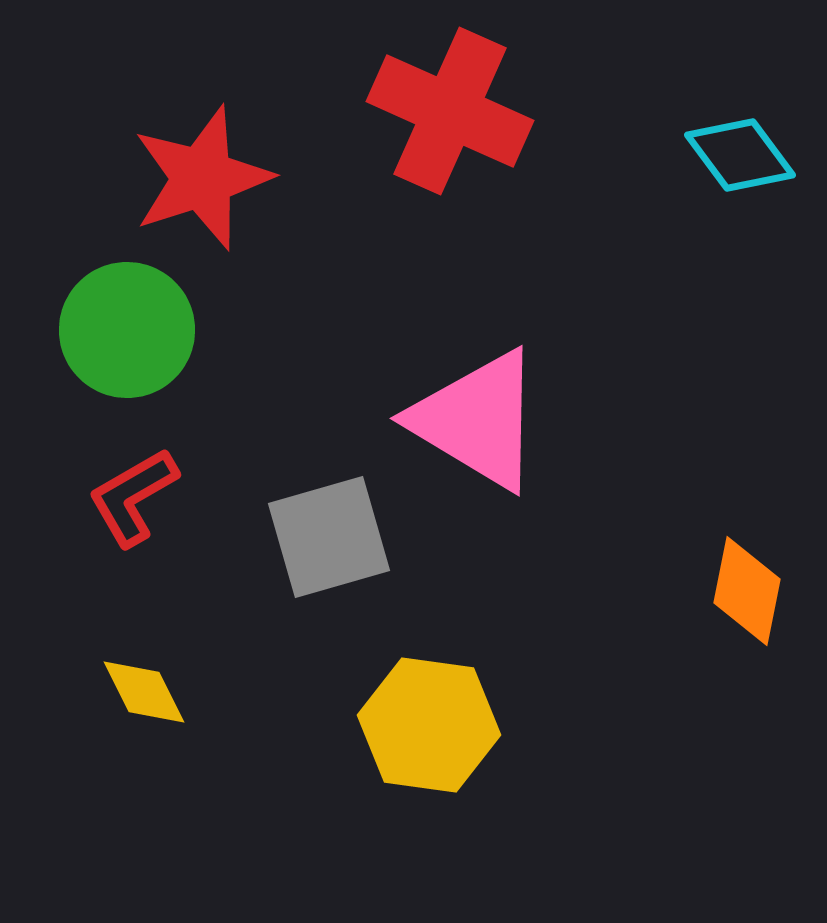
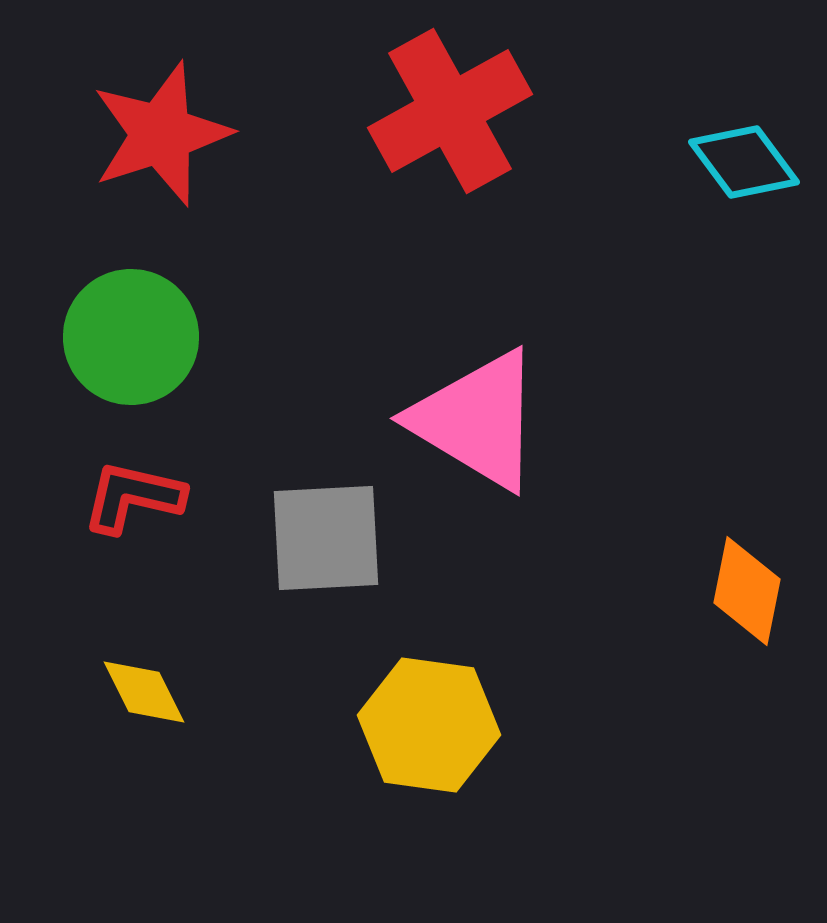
red cross: rotated 37 degrees clockwise
cyan diamond: moved 4 px right, 7 px down
red star: moved 41 px left, 44 px up
green circle: moved 4 px right, 7 px down
red L-shape: rotated 43 degrees clockwise
gray square: moved 3 px left, 1 px down; rotated 13 degrees clockwise
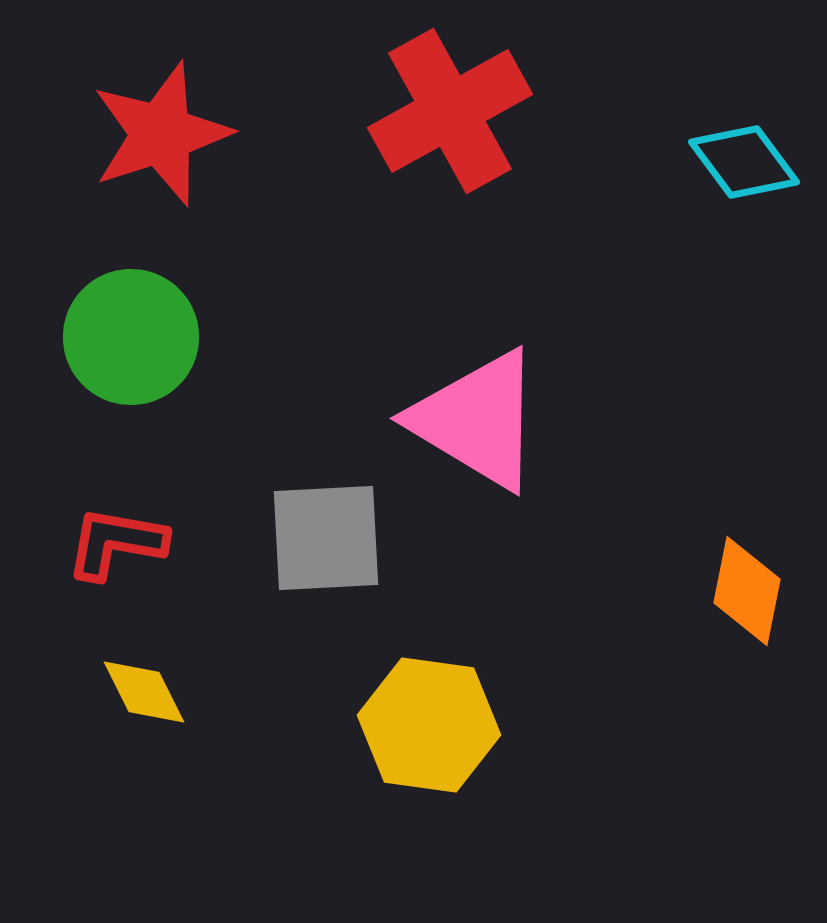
red L-shape: moved 17 px left, 46 px down; rotated 3 degrees counterclockwise
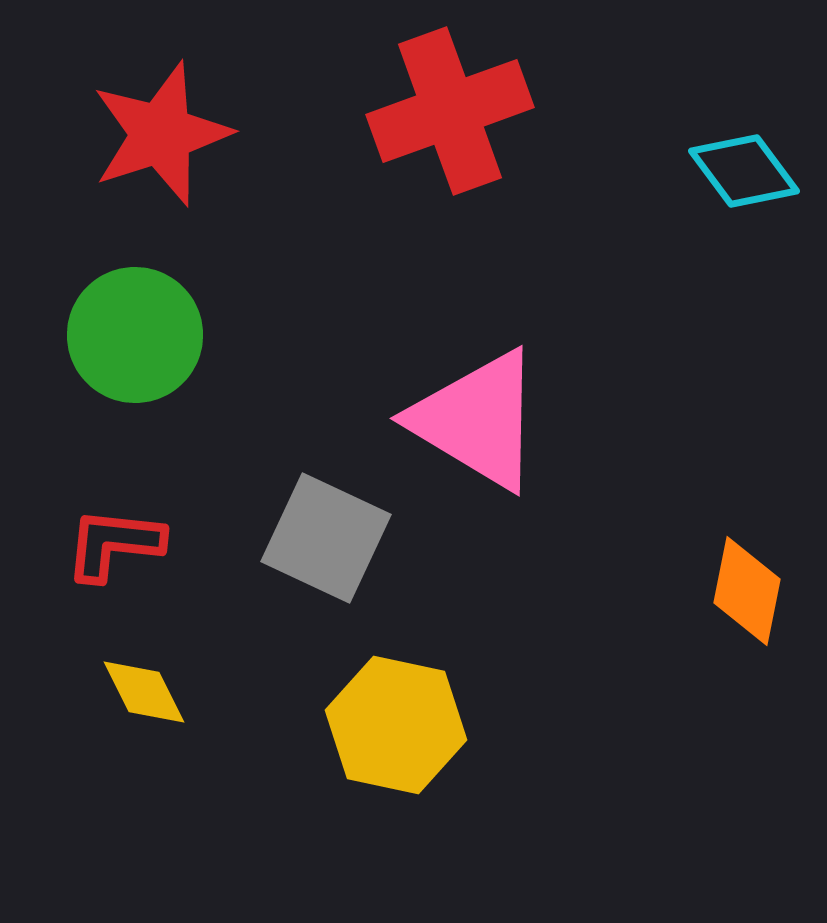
red cross: rotated 9 degrees clockwise
cyan diamond: moved 9 px down
green circle: moved 4 px right, 2 px up
gray square: rotated 28 degrees clockwise
red L-shape: moved 2 px left, 1 px down; rotated 4 degrees counterclockwise
yellow hexagon: moved 33 px left; rotated 4 degrees clockwise
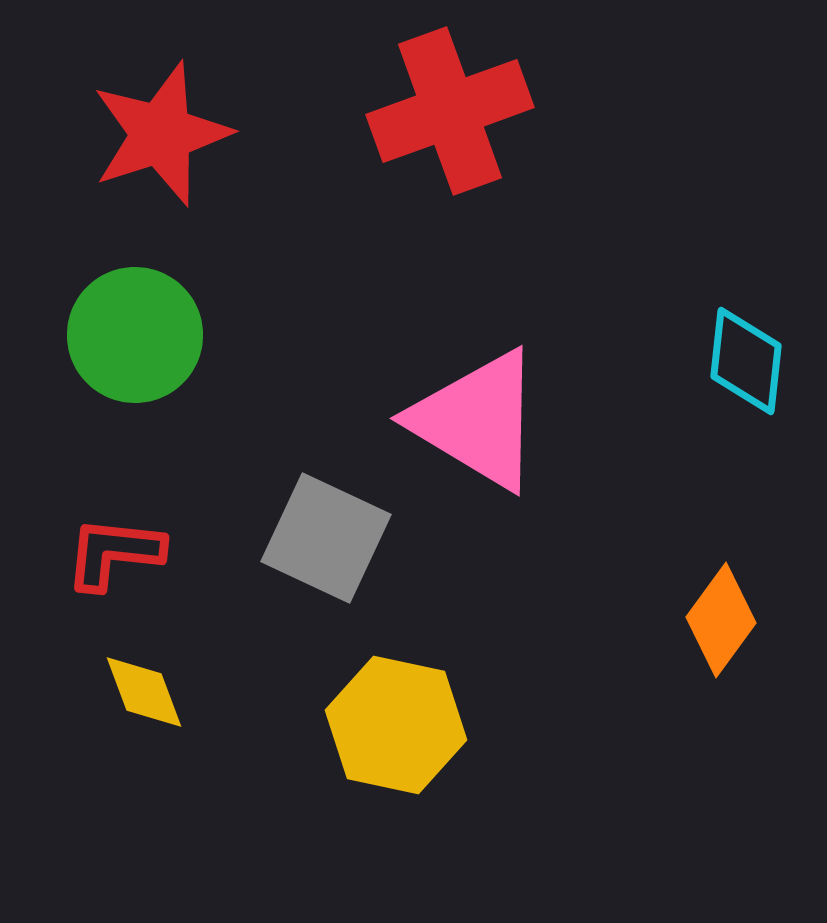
cyan diamond: moved 2 px right, 190 px down; rotated 43 degrees clockwise
red L-shape: moved 9 px down
orange diamond: moved 26 px left, 29 px down; rotated 25 degrees clockwise
yellow diamond: rotated 6 degrees clockwise
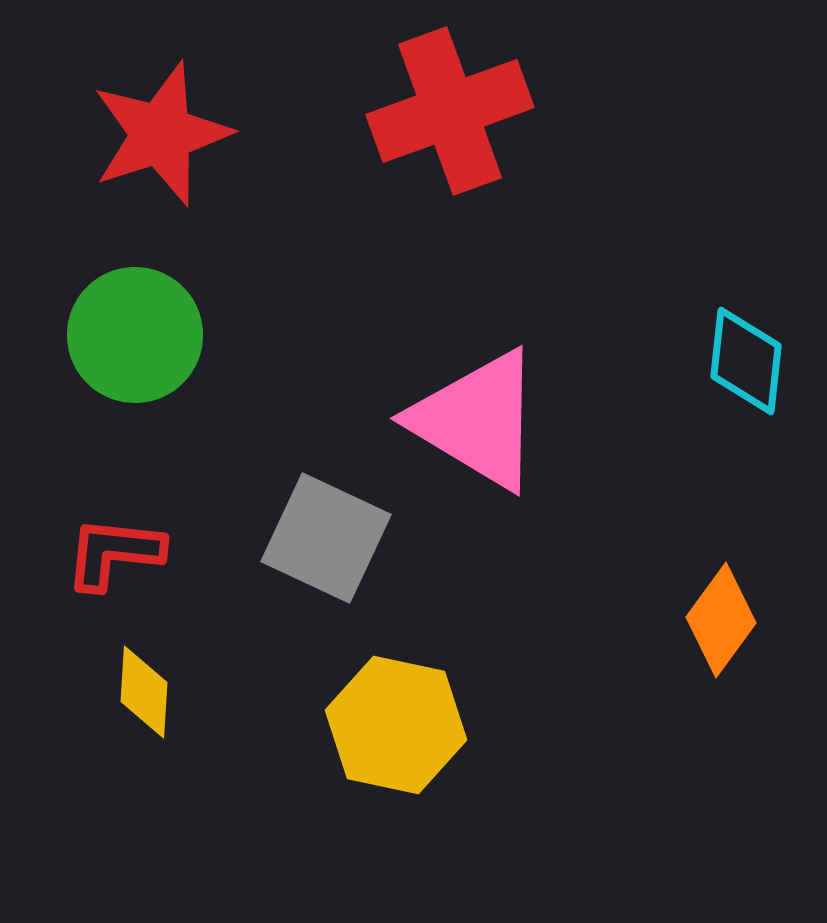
yellow diamond: rotated 24 degrees clockwise
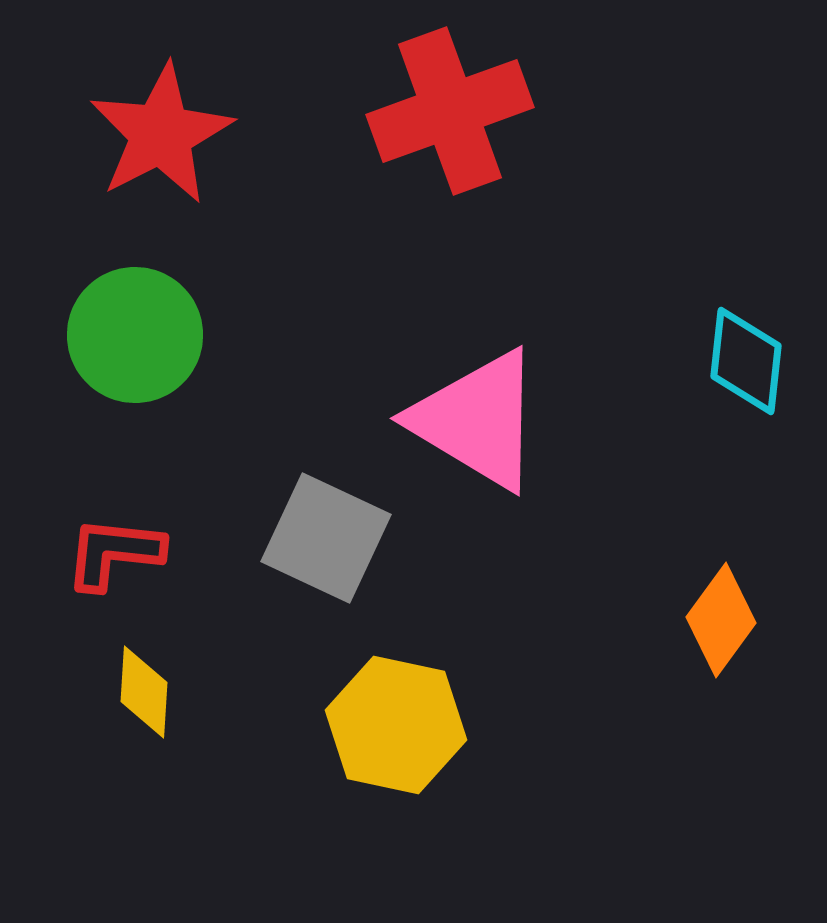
red star: rotated 9 degrees counterclockwise
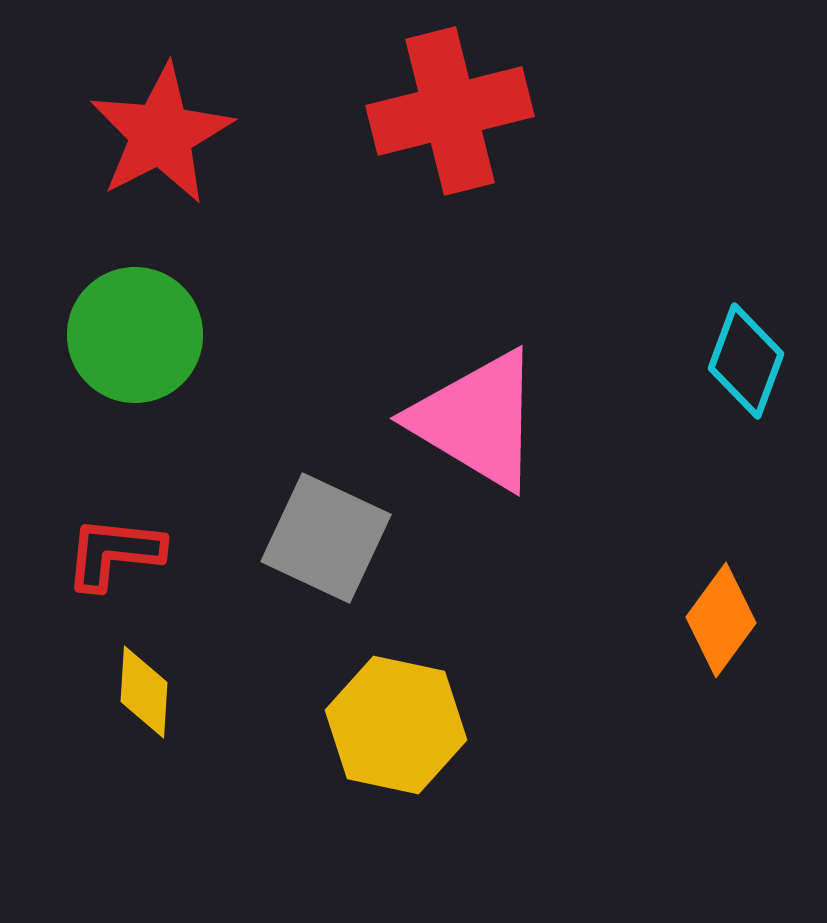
red cross: rotated 6 degrees clockwise
cyan diamond: rotated 14 degrees clockwise
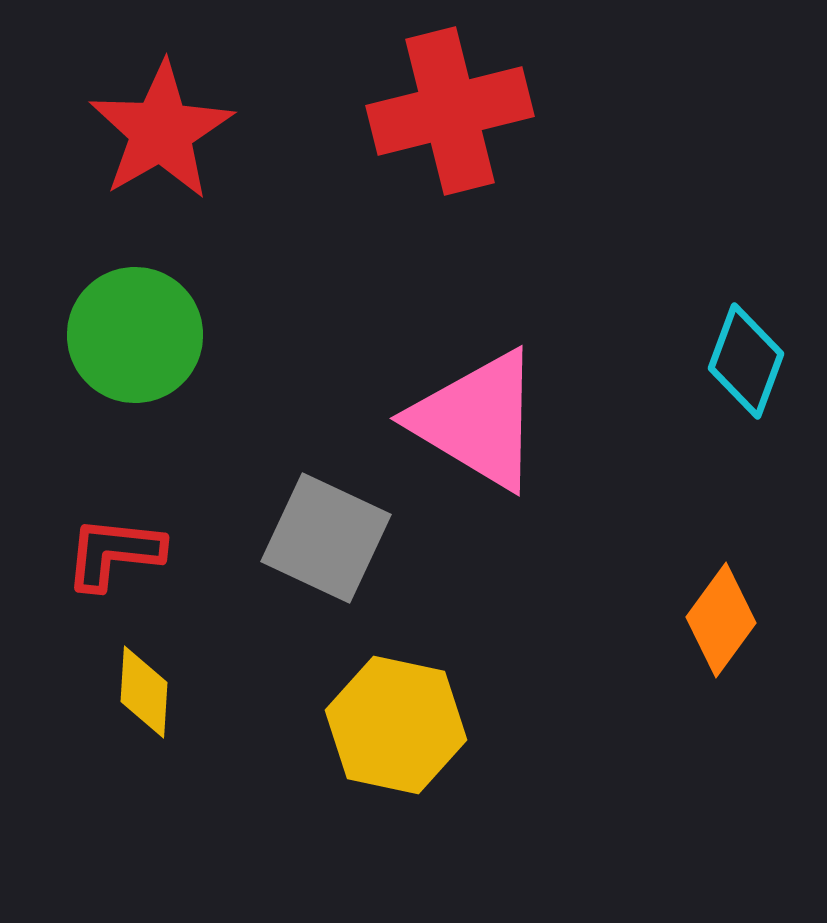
red star: moved 3 px up; rotated 3 degrees counterclockwise
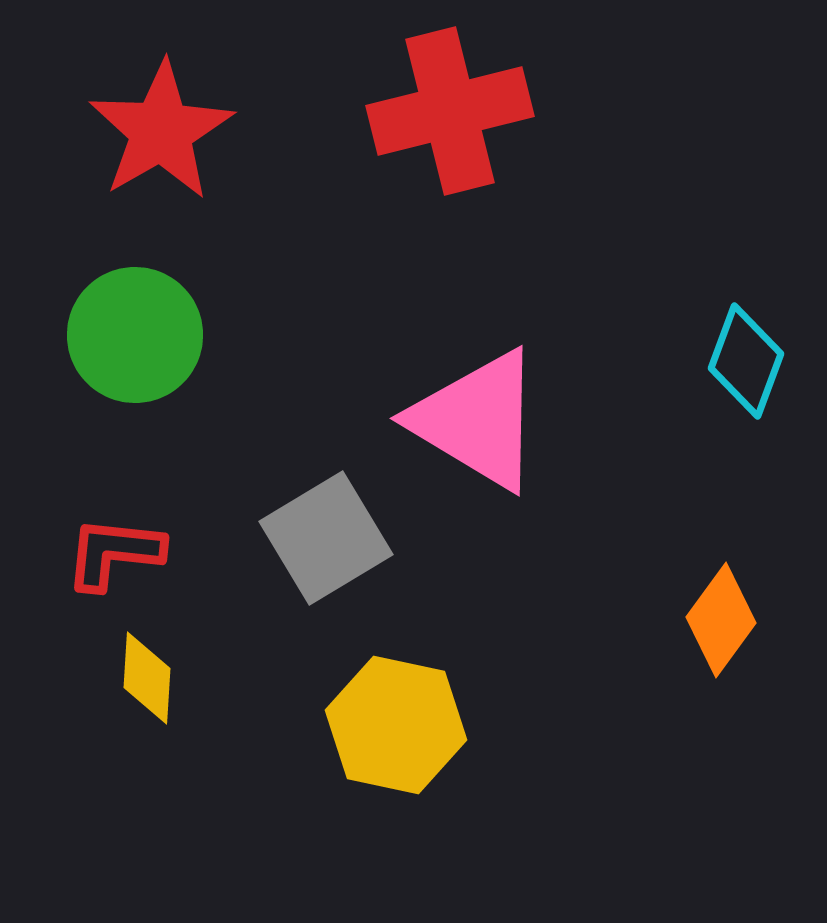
gray square: rotated 34 degrees clockwise
yellow diamond: moved 3 px right, 14 px up
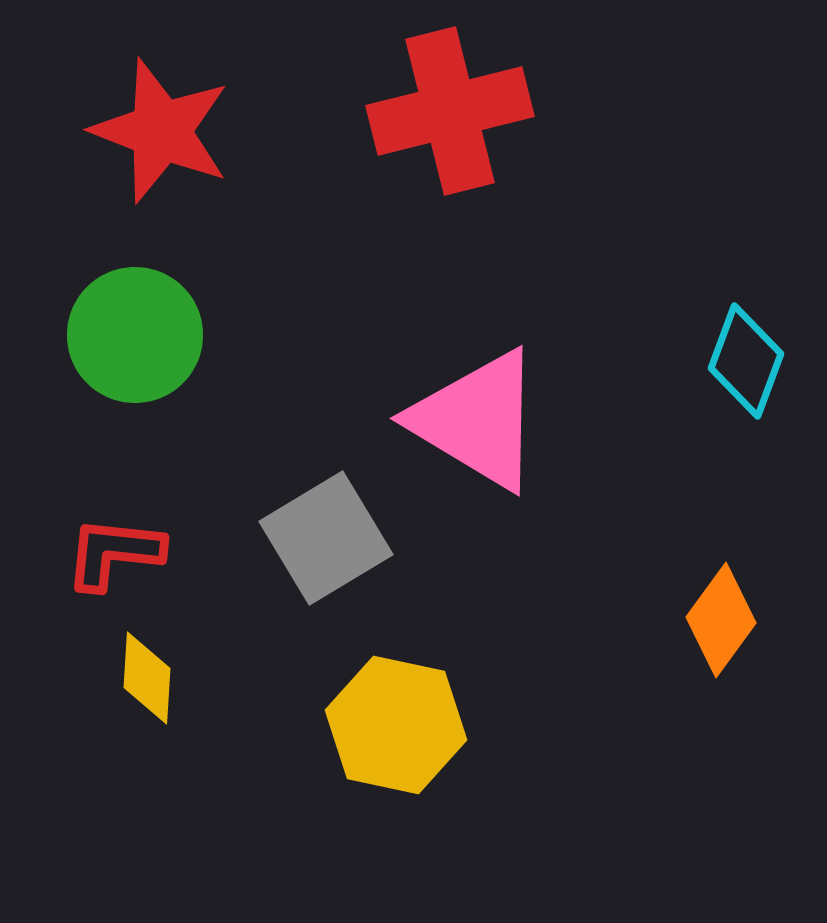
red star: rotated 21 degrees counterclockwise
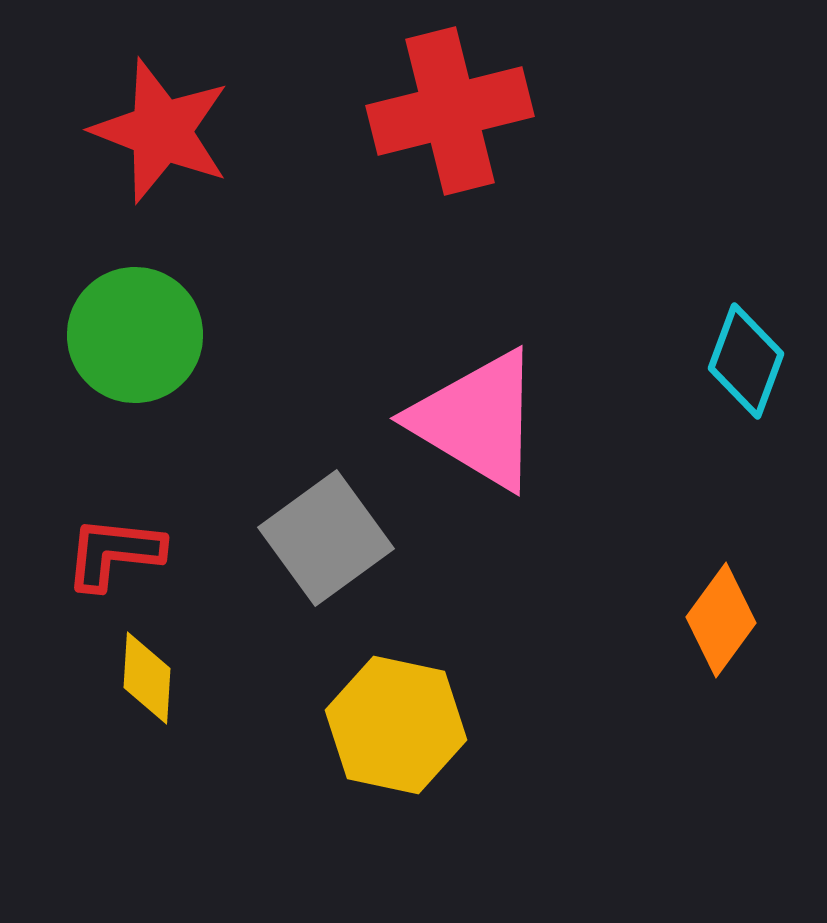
gray square: rotated 5 degrees counterclockwise
